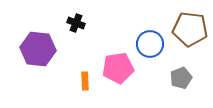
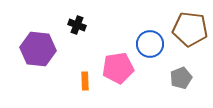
black cross: moved 1 px right, 2 px down
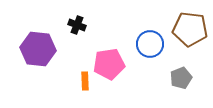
pink pentagon: moved 9 px left, 4 px up
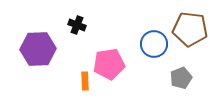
blue circle: moved 4 px right
purple hexagon: rotated 8 degrees counterclockwise
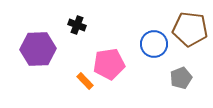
orange rectangle: rotated 42 degrees counterclockwise
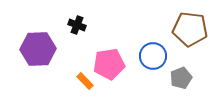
blue circle: moved 1 px left, 12 px down
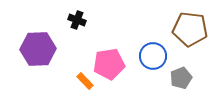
black cross: moved 5 px up
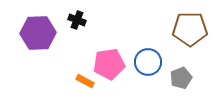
brown pentagon: rotated 8 degrees counterclockwise
purple hexagon: moved 16 px up
blue circle: moved 5 px left, 6 px down
orange rectangle: rotated 18 degrees counterclockwise
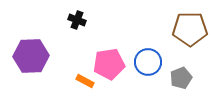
purple hexagon: moved 7 px left, 23 px down
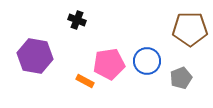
purple hexagon: moved 4 px right; rotated 12 degrees clockwise
blue circle: moved 1 px left, 1 px up
